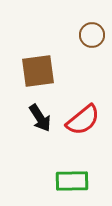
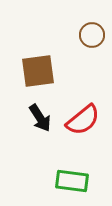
green rectangle: rotated 8 degrees clockwise
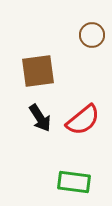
green rectangle: moved 2 px right, 1 px down
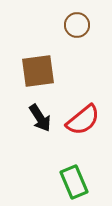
brown circle: moved 15 px left, 10 px up
green rectangle: rotated 60 degrees clockwise
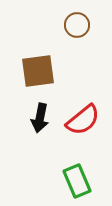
black arrow: rotated 44 degrees clockwise
green rectangle: moved 3 px right, 1 px up
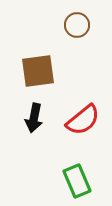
black arrow: moved 6 px left
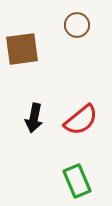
brown square: moved 16 px left, 22 px up
red semicircle: moved 2 px left
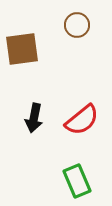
red semicircle: moved 1 px right
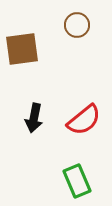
red semicircle: moved 2 px right
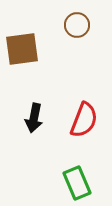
red semicircle: rotated 30 degrees counterclockwise
green rectangle: moved 2 px down
